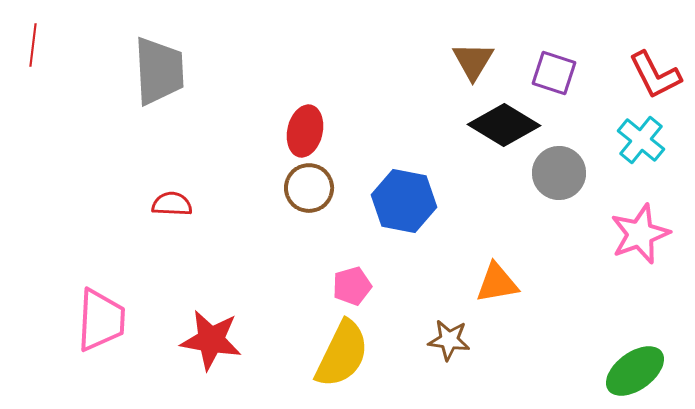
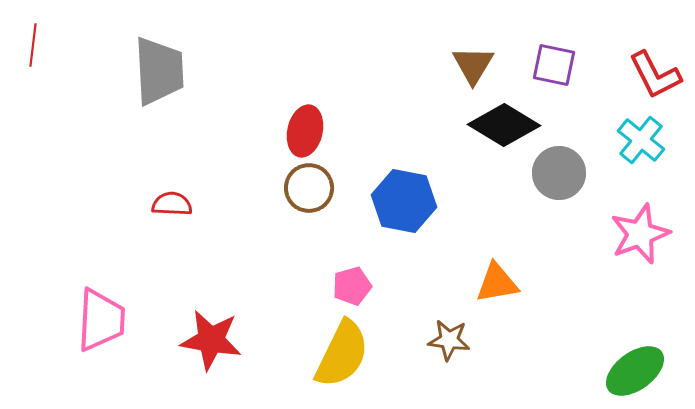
brown triangle: moved 4 px down
purple square: moved 8 px up; rotated 6 degrees counterclockwise
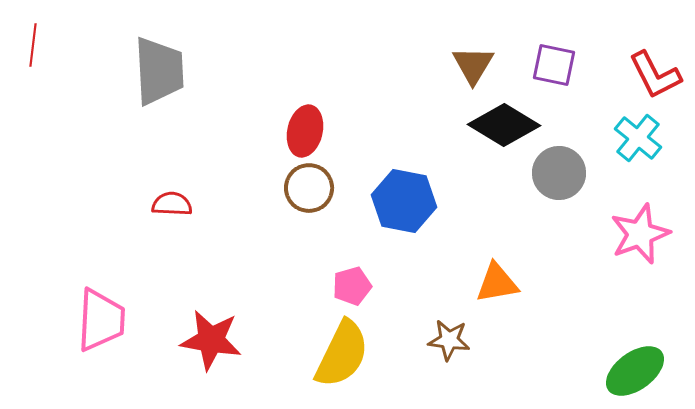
cyan cross: moved 3 px left, 2 px up
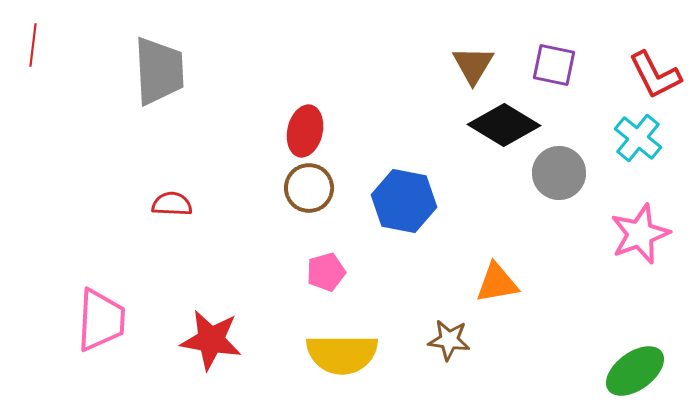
pink pentagon: moved 26 px left, 14 px up
yellow semicircle: rotated 64 degrees clockwise
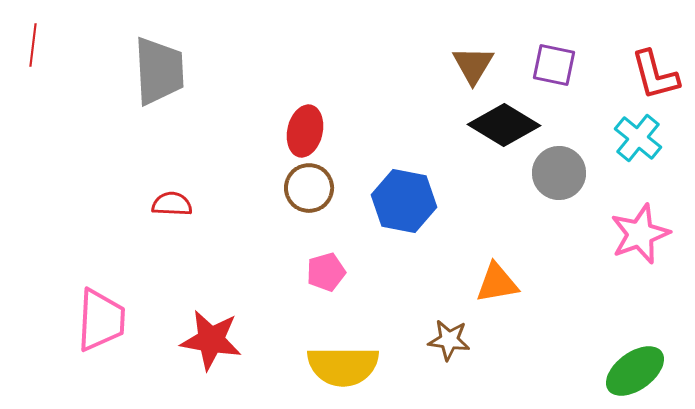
red L-shape: rotated 12 degrees clockwise
yellow semicircle: moved 1 px right, 12 px down
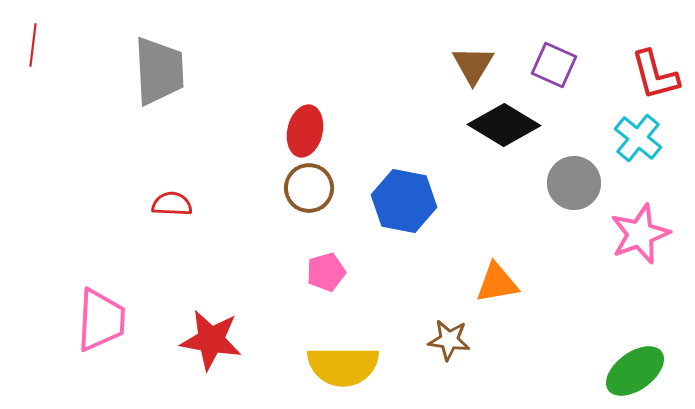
purple square: rotated 12 degrees clockwise
gray circle: moved 15 px right, 10 px down
